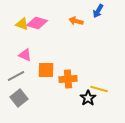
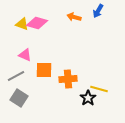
orange arrow: moved 2 px left, 4 px up
orange square: moved 2 px left
gray square: rotated 18 degrees counterclockwise
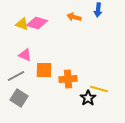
blue arrow: moved 1 px up; rotated 24 degrees counterclockwise
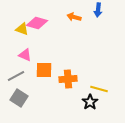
yellow triangle: moved 5 px down
black star: moved 2 px right, 4 px down
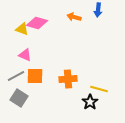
orange square: moved 9 px left, 6 px down
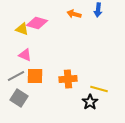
orange arrow: moved 3 px up
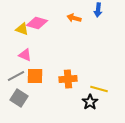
orange arrow: moved 4 px down
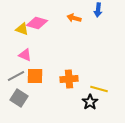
orange cross: moved 1 px right
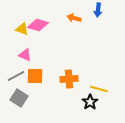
pink diamond: moved 1 px right, 2 px down
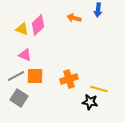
pink diamond: rotated 60 degrees counterclockwise
orange cross: rotated 12 degrees counterclockwise
black star: rotated 28 degrees counterclockwise
